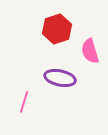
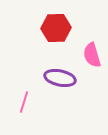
red hexagon: moved 1 px left, 1 px up; rotated 16 degrees clockwise
pink semicircle: moved 2 px right, 4 px down
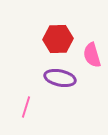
red hexagon: moved 2 px right, 11 px down
pink line: moved 2 px right, 5 px down
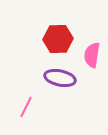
pink semicircle: rotated 25 degrees clockwise
pink line: rotated 10 degrees clockwise
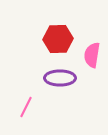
purple ellipse: rotated 12 degrees counterclockwise
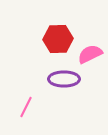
pink semicircle: moved 2 px left, 1 px up; rotated 55 degrees clockwise
purple ellipse: moved 4 px right, 1 px down
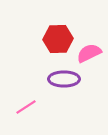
pink semicircle: moved 1 px left, 1 px up
pink line: rotated 30 degrees clockwise
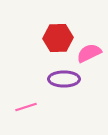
red hexagon: moved 1 px up
pink line: rotated 15 degrees clockwise
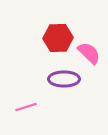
pink semicircle: rotated 70 degrees clockwise
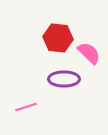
red hexagon: rotated 8 degrees clockwise
